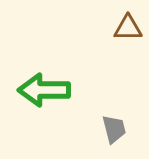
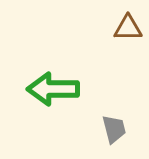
green arrow: moved 9 px right, 1 px up
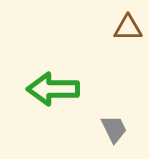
gray trapezoid: rotated 12 degrees counterclockwise
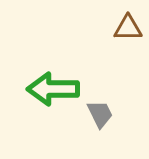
gray trapezoid: moved 14 px left, 15 px up
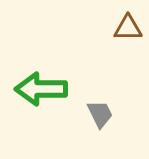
green arrow: moved 12 px left
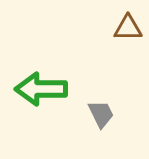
gray trapezoid: moved 1 px right
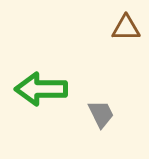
brown triangle: moved 2 px left
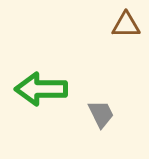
brown triangle: moved 3 px up
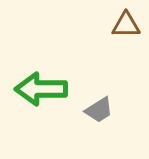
gray trapezoid: moved 2 px left, 4 px up; rotated 84 degrees clockwise
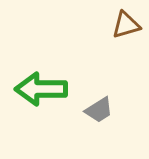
brown triangle: rotated 16 degrees counterclockwise
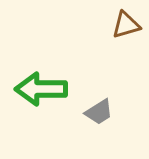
gray trapezoid: moved 2 px down
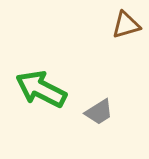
green arrow: rotated 27 degrees clockwise
